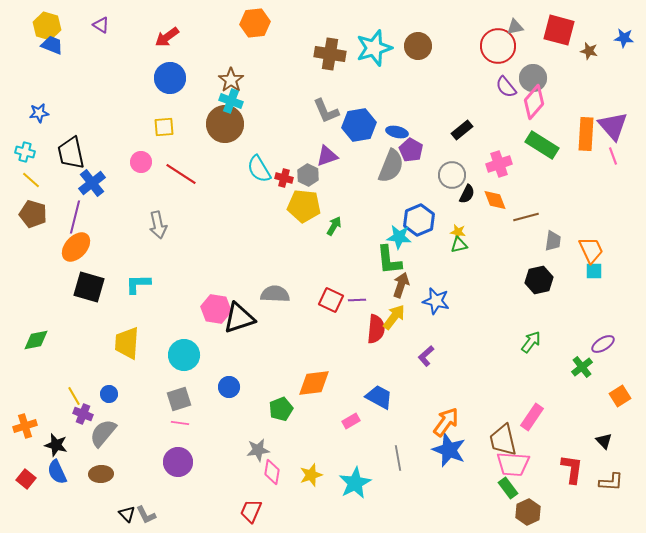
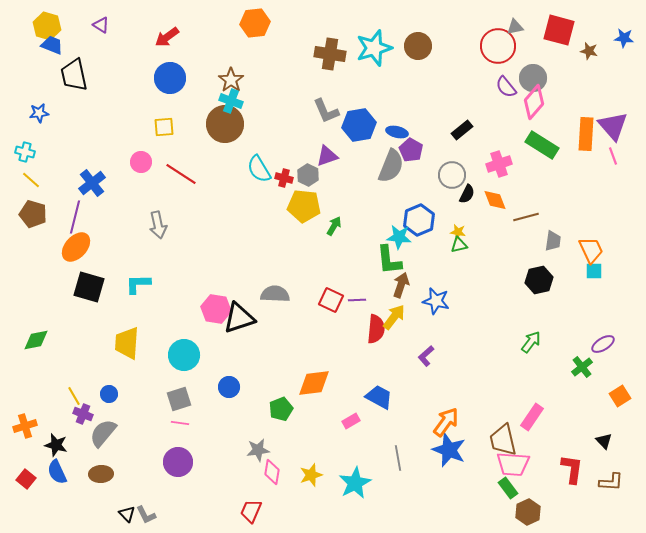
black trapezoid at (71, 153): moved 3 px right, 78 px up
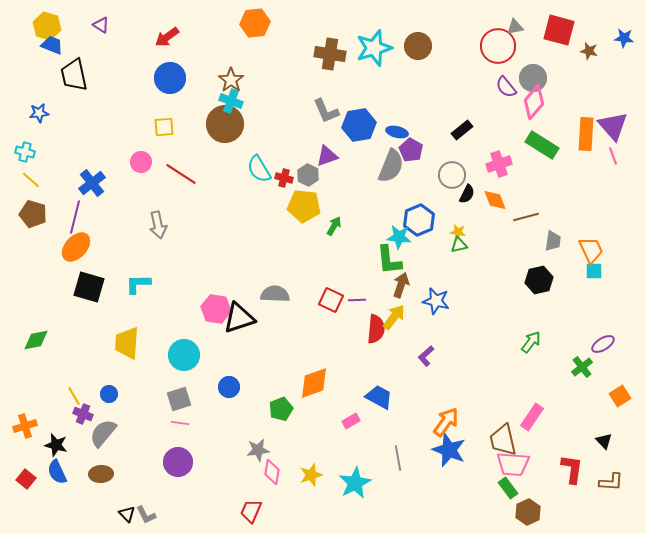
orange diamond at (314, 383): rotated 12 degrees counterclockwise
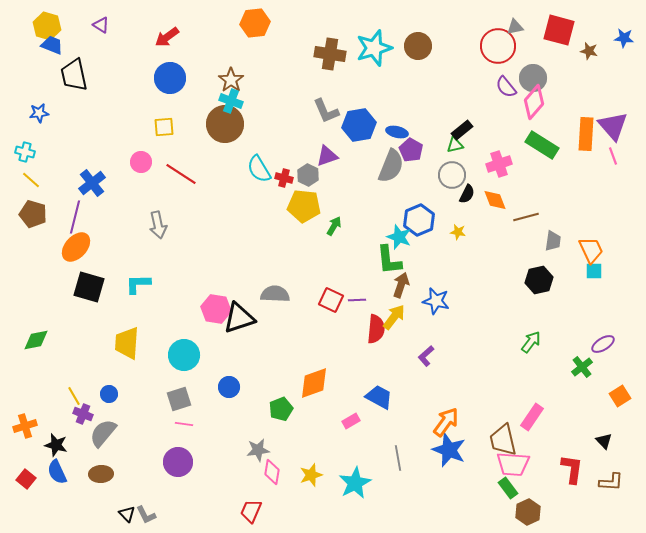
cyan star at (399, 237): rotated 15 degrees clockwise
green triangle at (459, 245): moved 4 px left, 100 px up
pink line at (180, 423): moved 4 px right, 1 px down
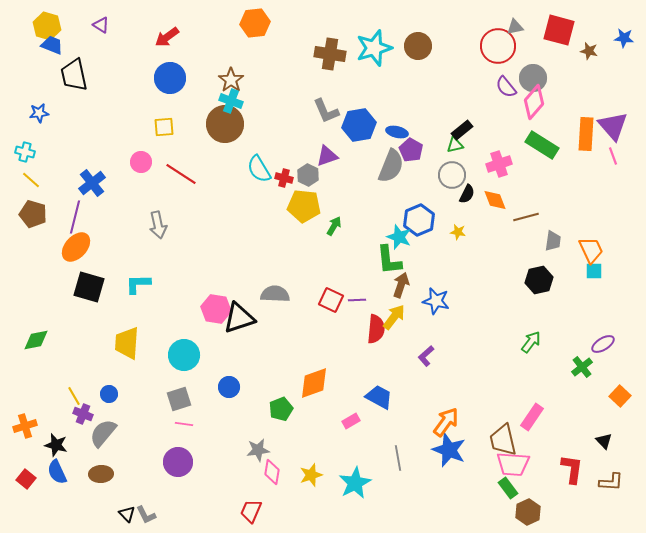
orange square at (620, 396): rotated 15 degrees counterclockwise
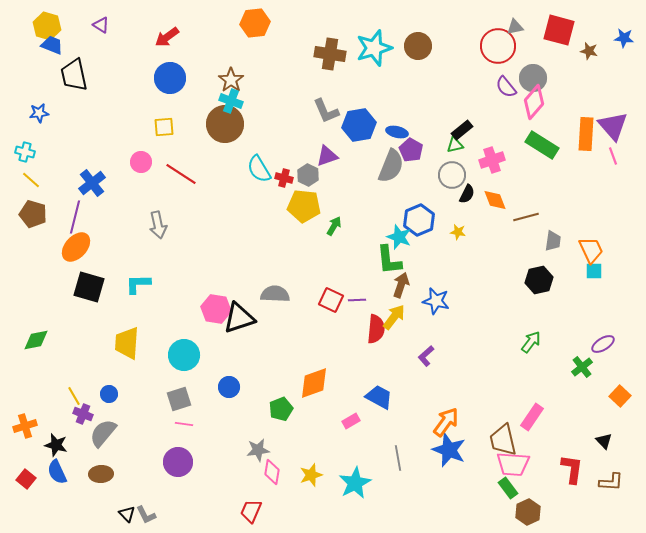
pink cross at (499, 164): moved 7 px left, 4 px up
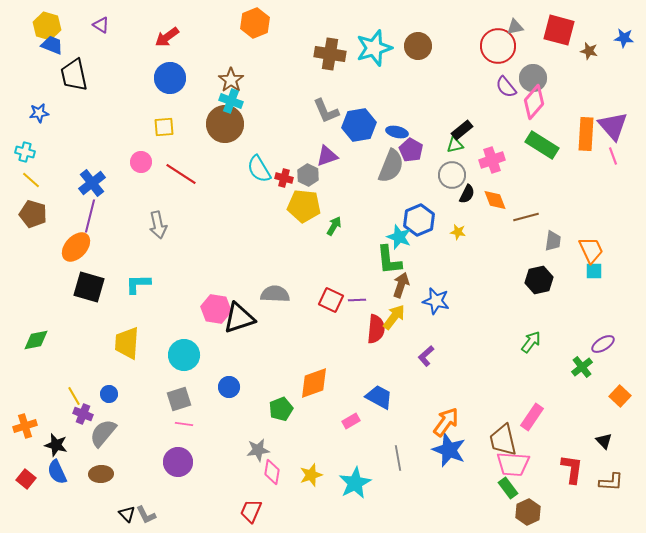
orange hexagon at (255, 23): rotated 16 degrees counterclockwise
purple line at (75, 217): moved 15 px right, 1 px up
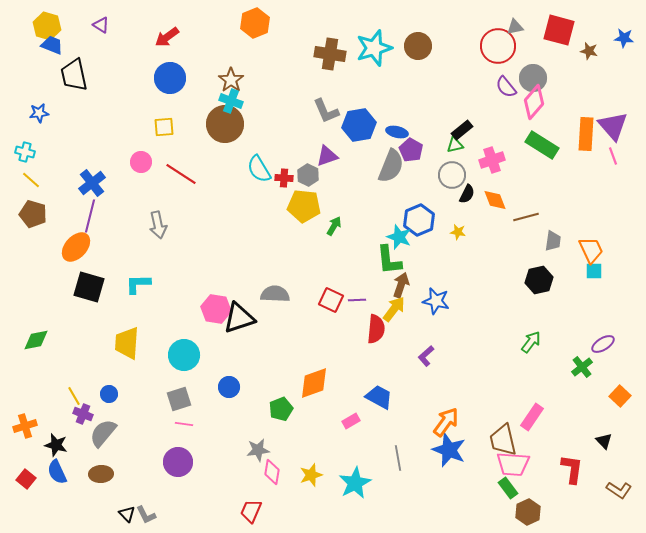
red cross at (284, 178): rotated 12 degrees counterclockwise
yellow arrow at (394, 317): moved 8 px up
brown L-shape at (611, 482): moved 8 px right, 8 px down; rotated 30 degrees clockwise
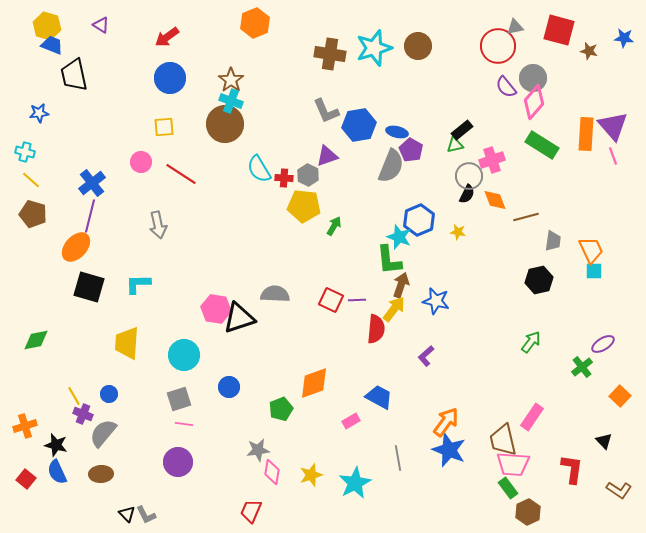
gray circle at (452, 175): moved 17 px right, 1 px down
